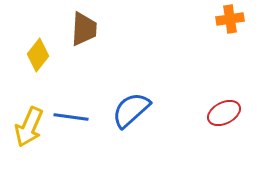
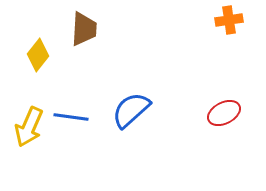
orange cross: moved 1 px left, 1 px down
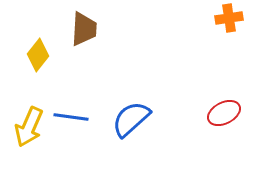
orange cross: moved 2 px up
blue semicircle: moved 9 px down
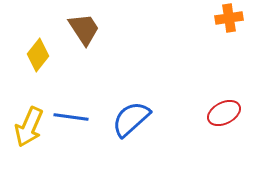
brown trapezoid: rotated 36 degrees counterclockwise
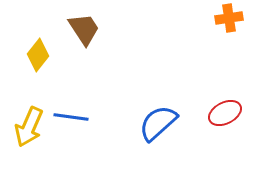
red ellipse: moved 1 px right
blue semicircle: moved 27 px right, 4 px down
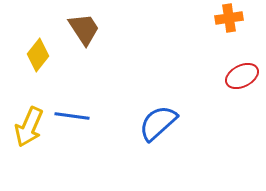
red ellipse: moved 17 px right, 37 px up
blue line: moved 1 px right, 1 px up
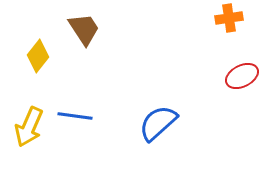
yellow diamond: moved 1 px down
blue line: moved 3 px right
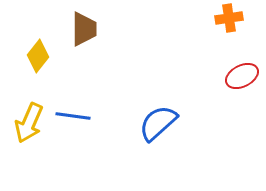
brown trapezoid: rotated 33 degrees clockwise
blue line: moved 2 px left
yellow arrow: moved 4 px up
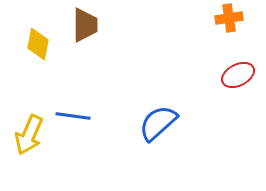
brown trapezoid: moved 1 px right, 4 px up
yellow diamond: moved 12 px up; rotated 28 degrees counterclockwise
red ellipse: moved 4 px left, 1 px up
yellow arrow: moved 12 px down
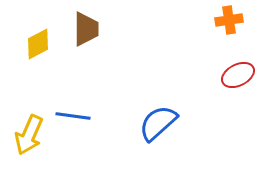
orange cross: moved 2 px down
brown trapezoid: moved 1 px right, 4 px down
yellow diamond: rotated 52 degrees clockwise
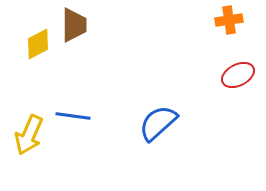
brown trapezoid: moved 12 px left, 4 px up
